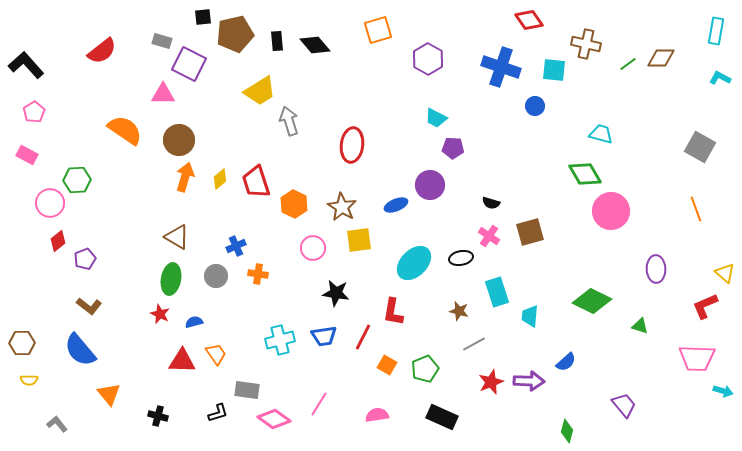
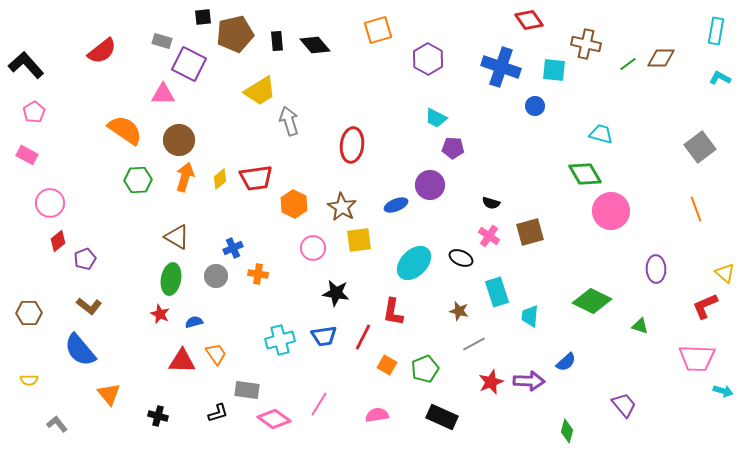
gray square at (700, 147): rotated 24 degrees clockwise
green hexagon at (77, 180): moved 61 px right
red trapezoid at (256, 182): moved 4 px up; rotated 80 degrees counterclockwise
blue cross at (236, 246): moved 3 px left, 2 px down
black ellipse at (461, 258): rotated 35 degrees clockwise
brown hexagon at (22, 343): moved 7 px right, 30 px up
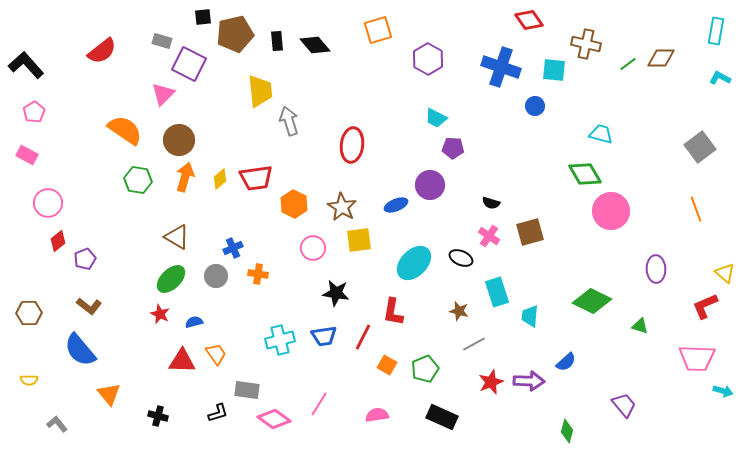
yellow trapezoid at (260, 91): rotated 64 degrees counterclockwise
pink triangle at (163, 94): rotated 45 degrees counterclockwise
green hexagon at (138, 180): rotated 12 degrees clockwise
pink circle at (50, 203): moved 2 px left
green ellipse at (171, 279): rotated 36 degrees clockwise
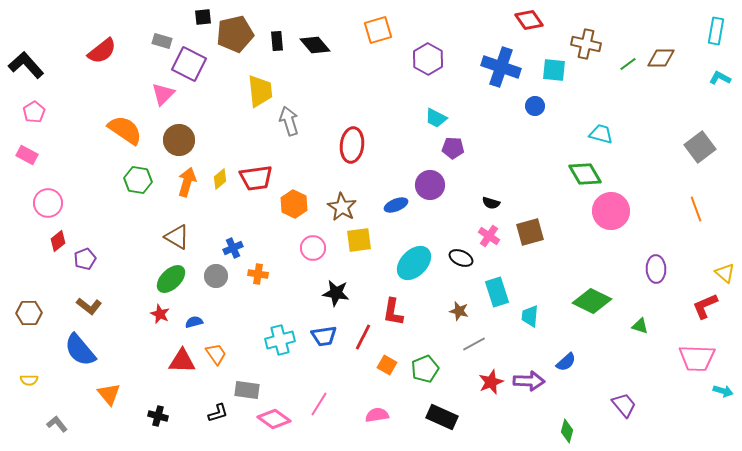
orange arrow at (185, 177): moved 2 px right, 5 px down
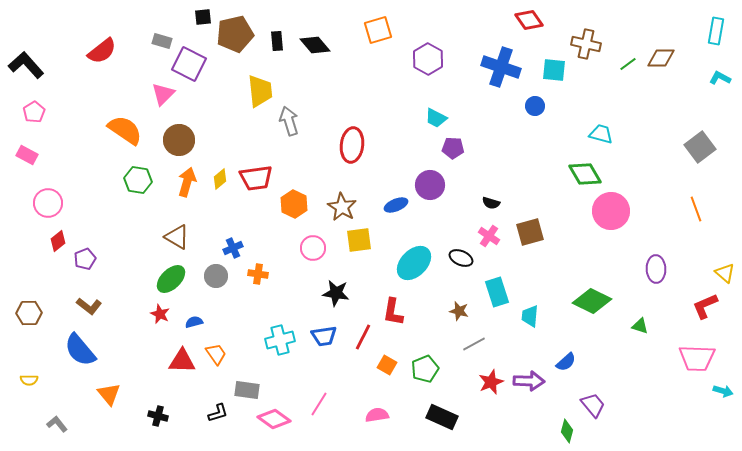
purple trapezoid at (624, 405): moved 31 px left
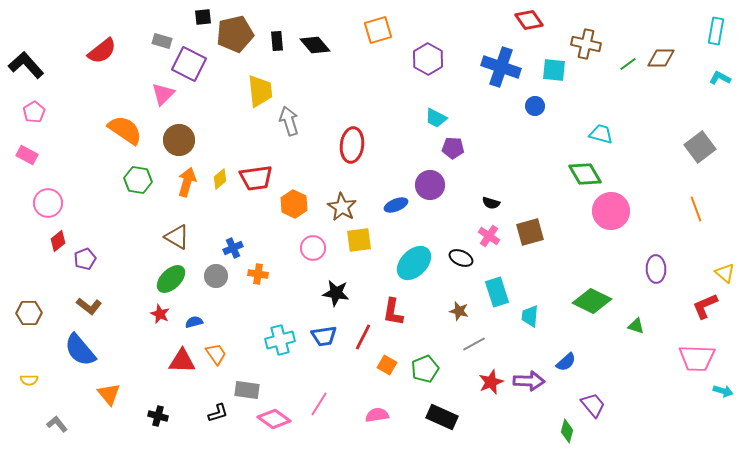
green triangle at (640, 326): moved 4 px left
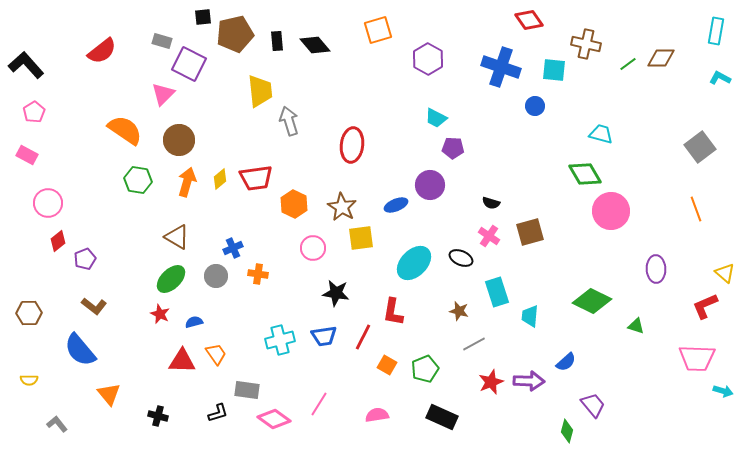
yellow square at (359, 240): moved 2 px right, 2 px up
brown L-shape at (89, 306): moved 5 px right
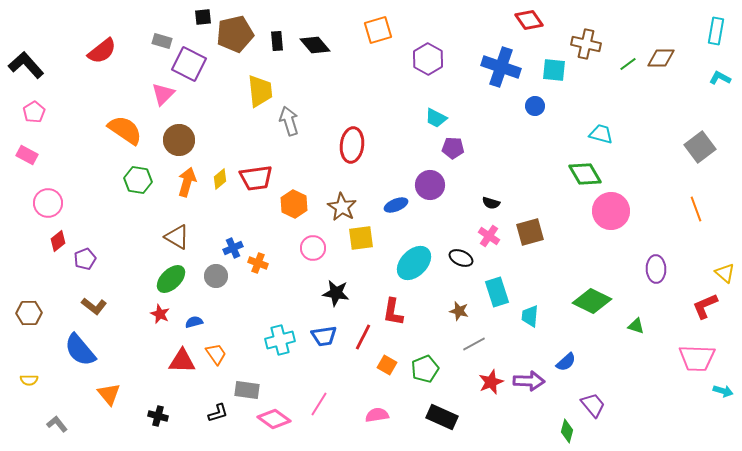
orange cross at (258, 274): moved 11 px up; rotated 12 degrees clockwise
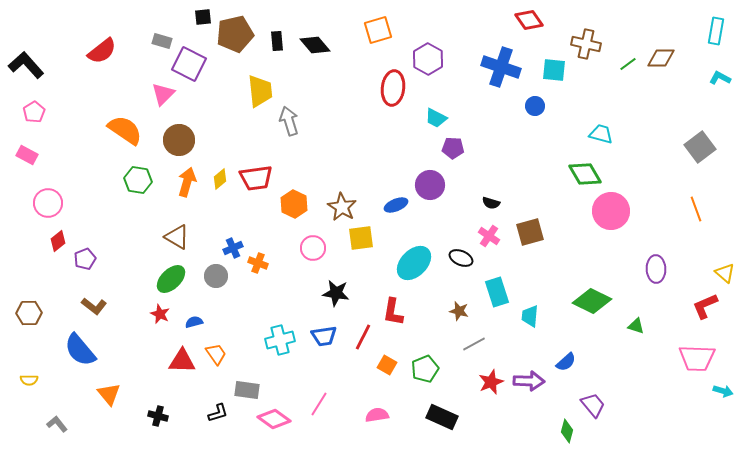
red ellipse at (352, 145): moved 41 px right, 57 px up
